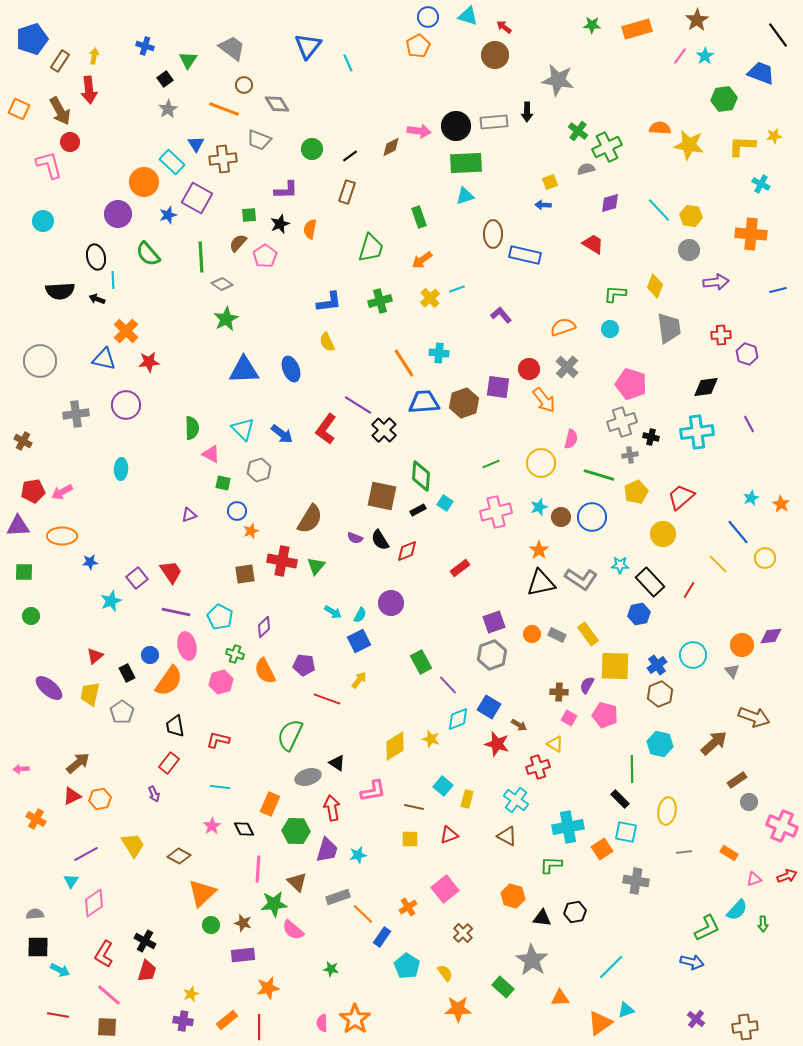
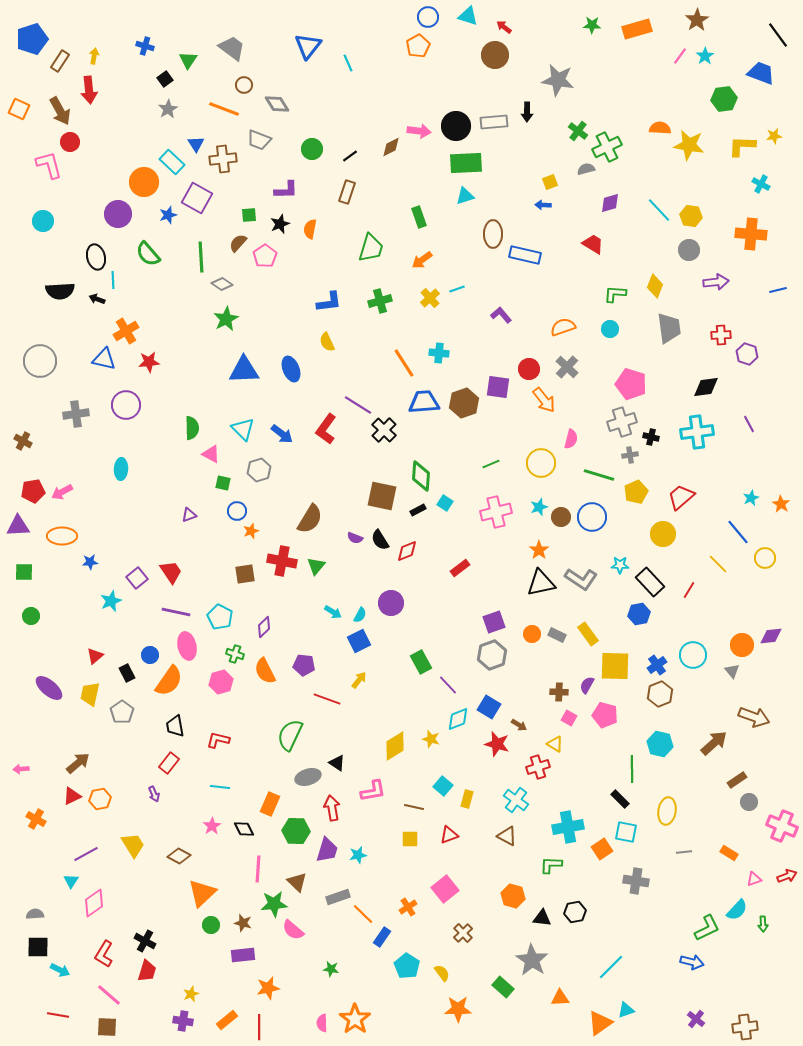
orange cross at (126, 331): rotated 15 degrees clockwise
yellow semicircle at (445, 973): moved 3 px left
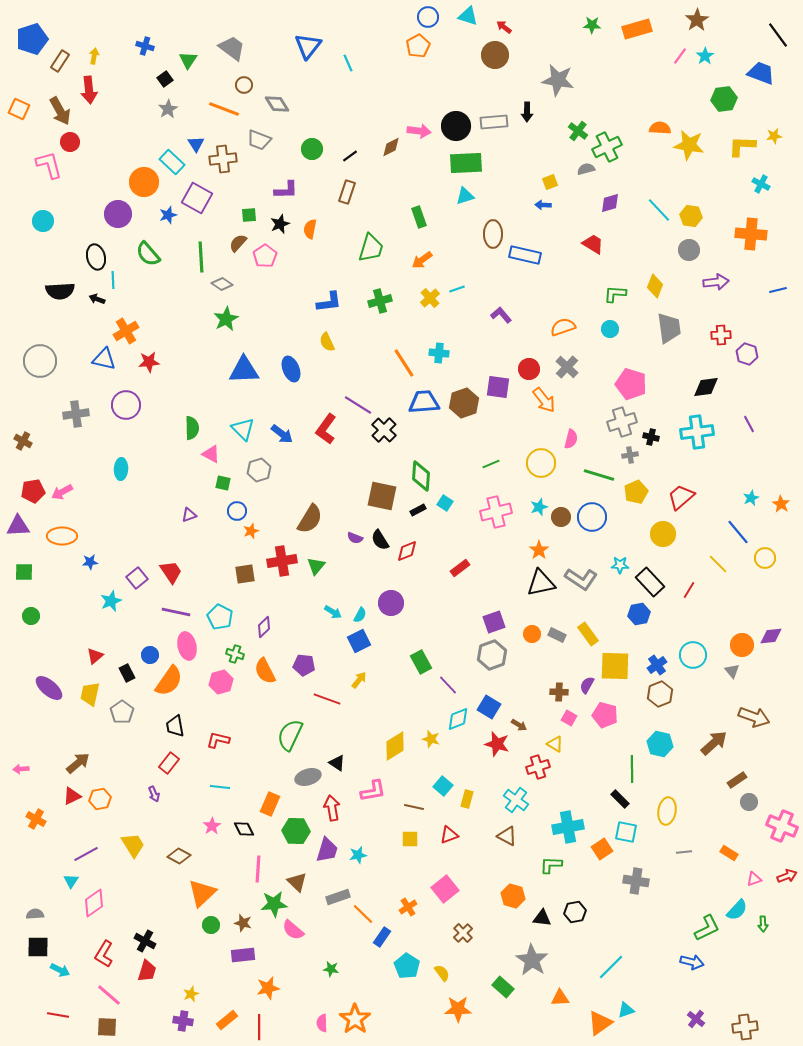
red cross at (282, 561): rotated 20 degrees counterclockwise
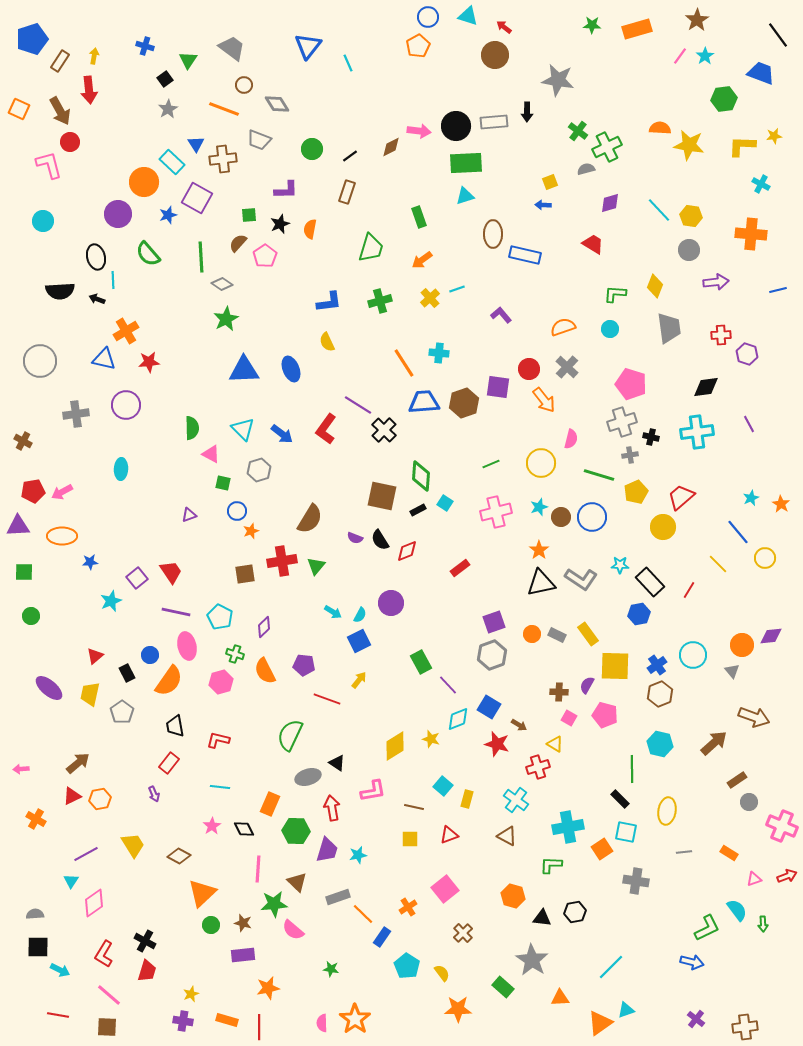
yellow circle at (663, 534): moved 7 px up
cyan semicircle at (737, 910): rotated 80 degrees counterclockwise
orange rectangle at (227, 1020): rotated 55 degrees clockwise
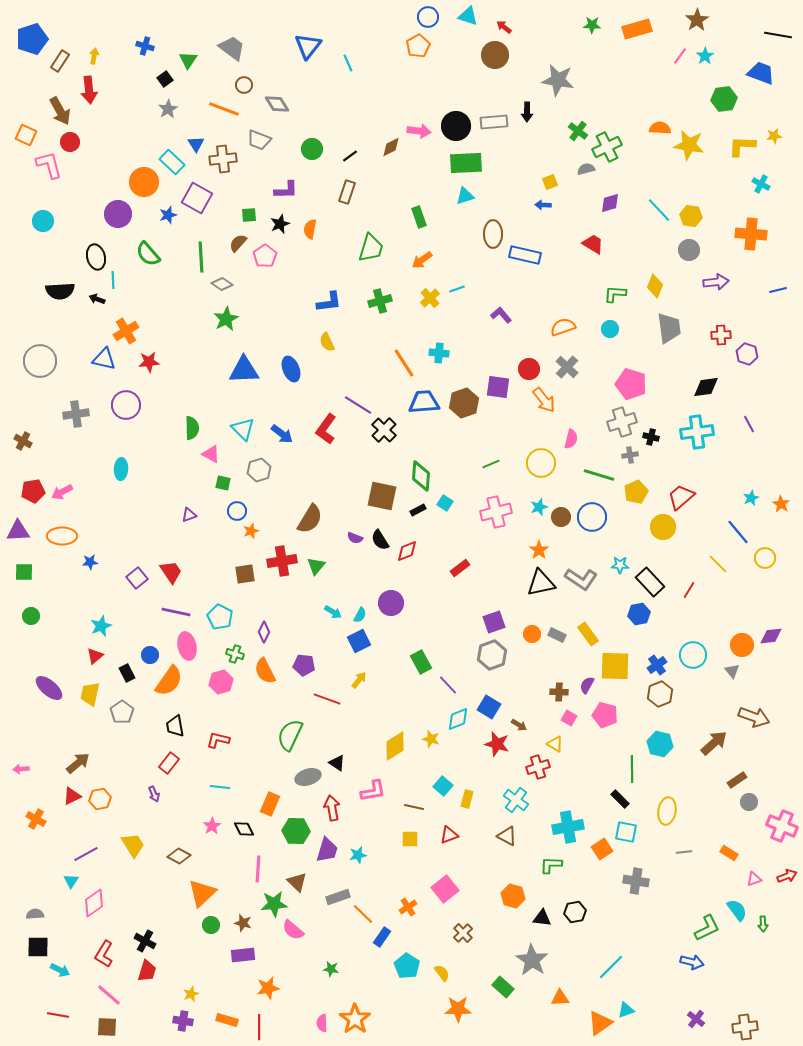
black line at (778, 35): rotated 44 degrees counterclockwise
orange square at (19, 109): moved 7 px right, 26 px down
purple triangle at (18, 526): moved 5 px down
cyan star at (111, 601): moved 10 px left, 25 px down
purple diamond at (264, 627): moved 5 px down; rotated 20 degrees counterclockwise
